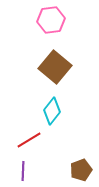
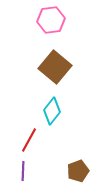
red line: rotated 30 degrees counterclockwise
brown pentagon: moved 3 px left, 1 px down
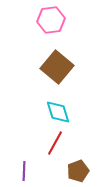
brown square: moved 2 px right
cyan diamond: moved 6 px right, 1 px down; rotated 56 degrees counterclockwise
red line: moved 26 px right, 3 px down
purple line: moved 1 px right
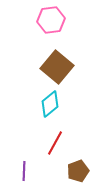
cyan diamond: moved 8 px left, 8 px up; rotated 68 degrees clockwise
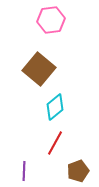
brown square: moved 18 px left, 2 px down
cyan diamond: moved 5 px right, 3 px down
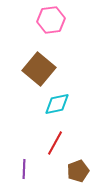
cyan diamond: moved 2 px right, 3 px up; rotated 28 degrees clockwise
purple line: moved 2 px up
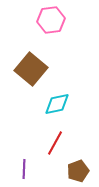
brown square: moved 8 px left
